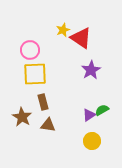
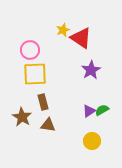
purple triangle: moved 4 px up
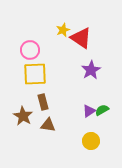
brown star: moved 1 px right, 1 px up
yellow circle: moved 1 px left
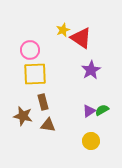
brown star: rotated 18 degrees counterclockwise
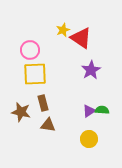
brown rectangle: moved 1 px down
green semicircle: rotated 32 degrees clockwise
brown star: moved 2 px left, 4 px up
yellow circle: moved 2 px left, 2 px up
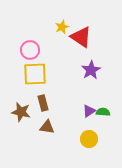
yellow star: moved 1 px left, 3 px up
red triangle: moved 1 px up
green semicircle: moved 1 px right, 2 px down
brown triangle: moved 1 px left, 2 px down
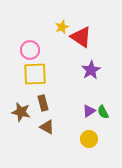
green semicircle: rotated 120 degrees counterclockwise
brown triangle: rotated 21 degrees clockwise
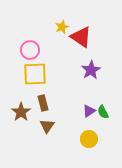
brown star: rotated 24 degrees clockwise
brown triangle: moved 1 px up; rotated 35 degrees clockwise
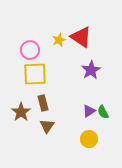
yellow star: moved 3 px left, 13 px down
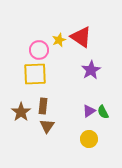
pink circle: moved 9 px right
brown rectangle: moved 3 px down; rotated 21 degrees clockwise
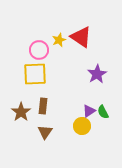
purple star: moved 6 px right, 4 px down
brown triangle: moved 2 px left, 6 px down
yellow circle: moved 7 px left, 13 px up
